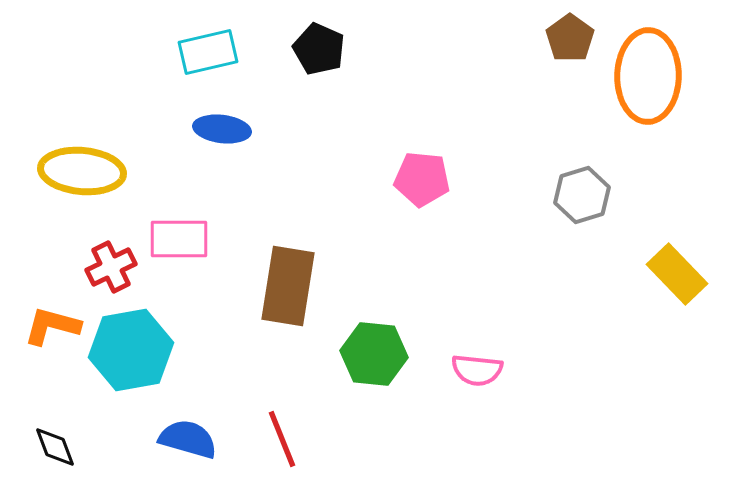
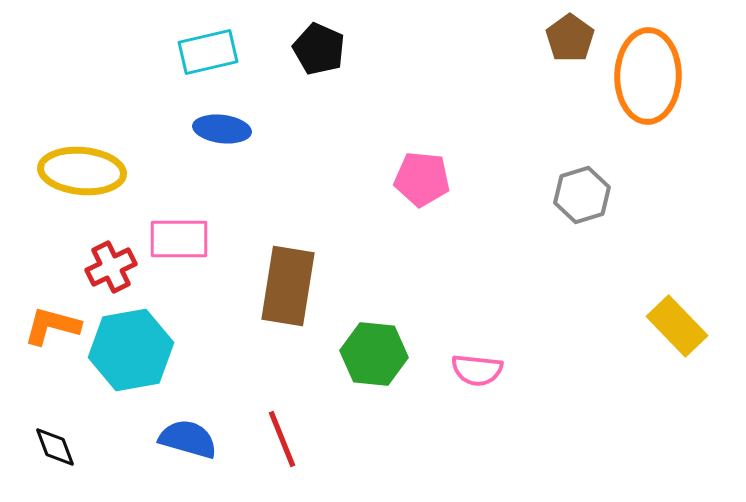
yellow rectangle: moved 52 px down
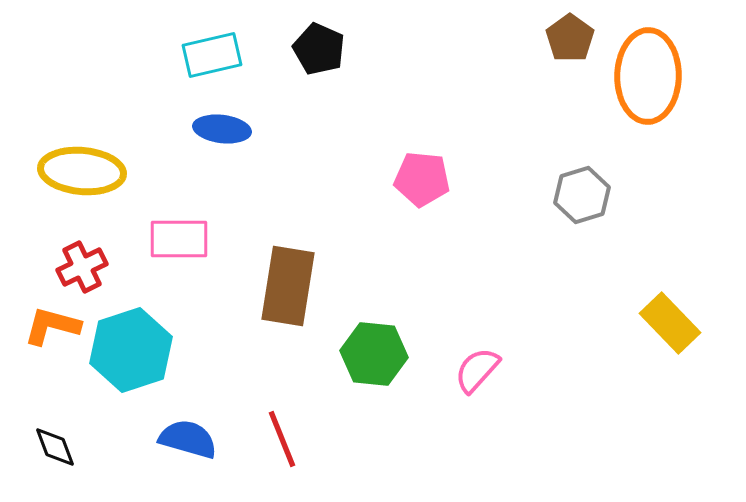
cyan rectangle: moved 4 px right, 3 px down
red cross: moved 29 px left
yellow rectangle: moved 7 px left, 3 px up
cyan hexagon: rotated 8 degrees counterclockwise
pink semicircle: rotated 126 degrees clockwise
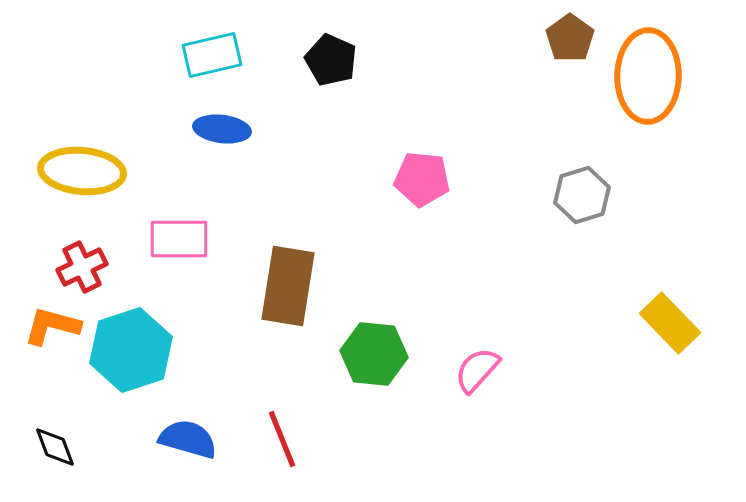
black pentagon: moved 12 px right, 11 px down
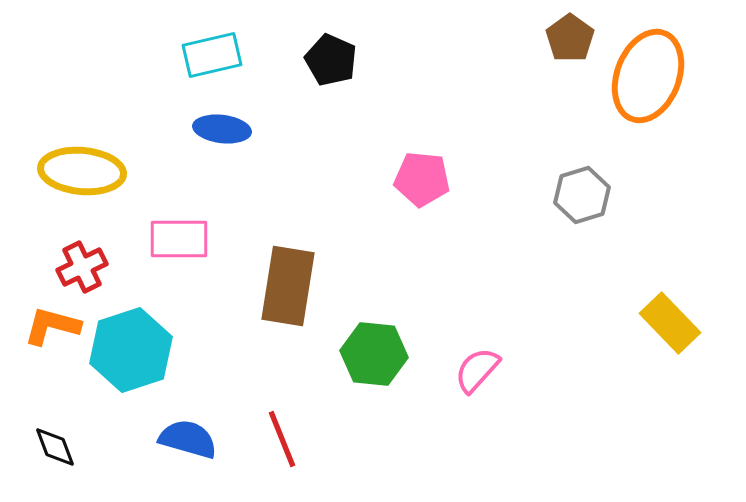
orange ellipse: rotated 20 degrees clockwise
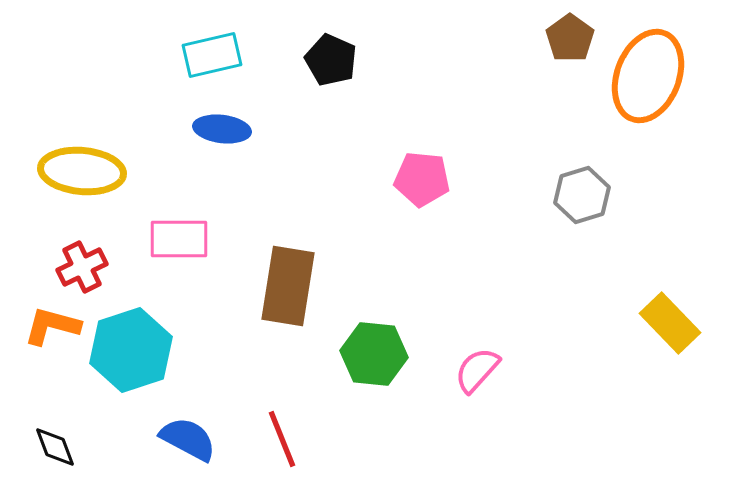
blue semicircle: rotated 12 degrees clockwise
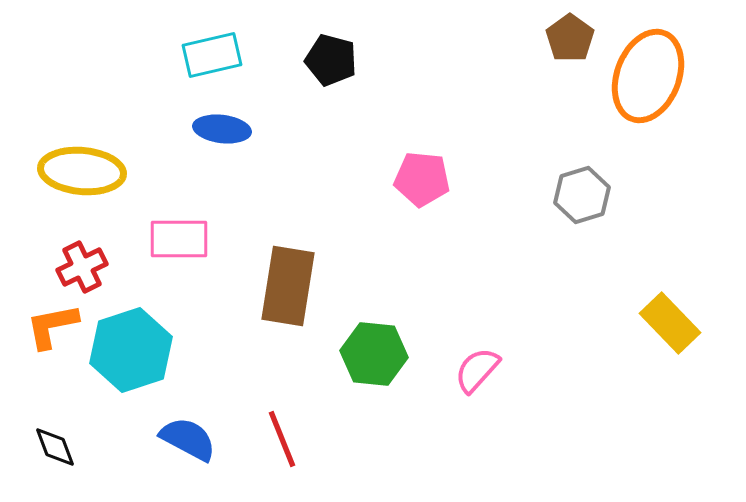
black pentagon: rotated 9 degrees counterclockwise
orange L-shape: rotated 26 degrees counterclockwise
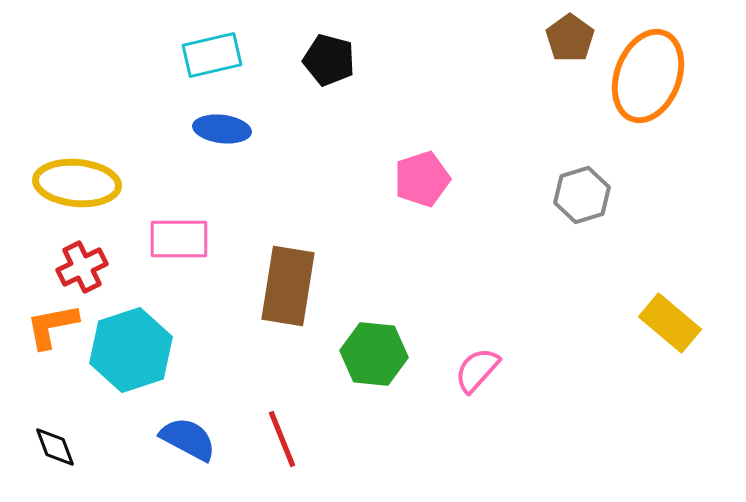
black pentagon: moved 2 px left
yellow ellipse: moved 5 px left, 12 px down
pink pentagon: rotated 24 degrees counterclockwise
yellow rectangle: rotated 6 degrees counterclockwise
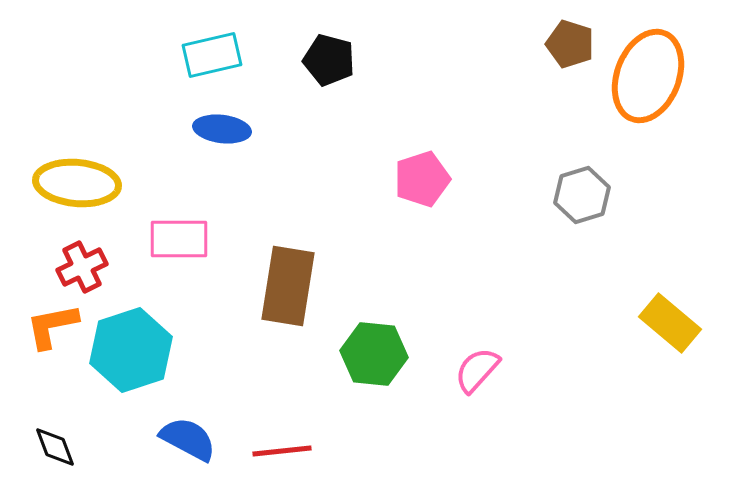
brown pentagon: moved 6 px down; rotated 18 degrees counterclockwise
red line: moved 12 px down; rotated 74 degrees counterclockwise
